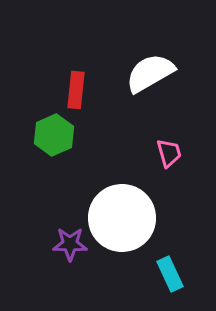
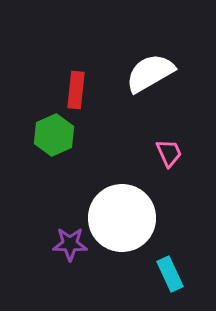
pink trapezoid: rotated 8 degrees counterclockwise
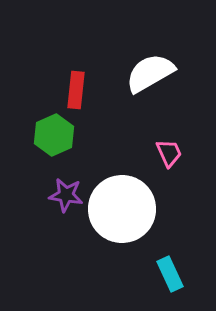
white circle: moved 9 px up
purple star: moved 4 px left, 49 px up; rotated 8 degrees clockwise
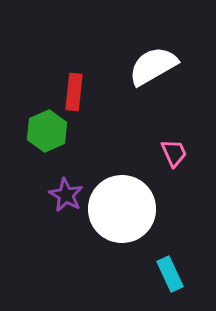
white semicircle: moved 3 px right, 7 px up
red rectangle: moved 2 px left, 2 px down
green hexagon: moved 7 px left, 4 px up
pink trapezoid: moved 5 px right
purple star: rotated 20 degrees clockwise
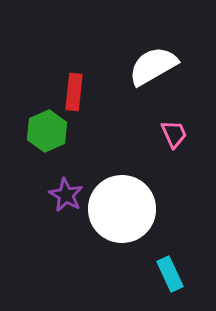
pink trapezoid: moved 19 px up
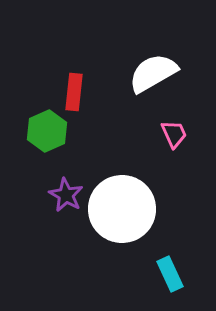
white semicircle: moved 7 px down
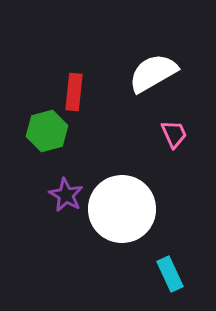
green hexagon: rotated 9 degrees clockwise
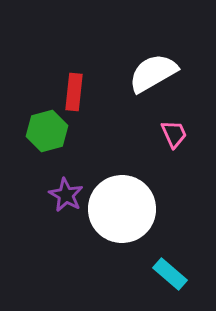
cyan rectangle: rotated 24 degrees counterclockwise
